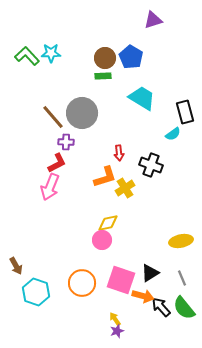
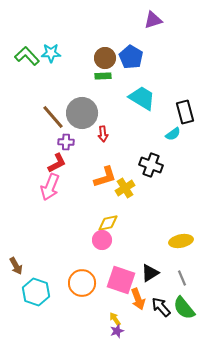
red arrow: moved 16 px left, 19 px up
orange arrow: moved 5 px left, 3 px down; rotated 55 degrees clockwise
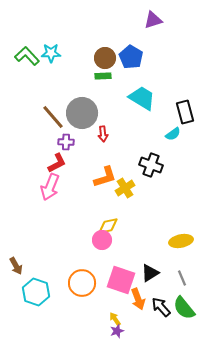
yellow diamond: moved 3 px down
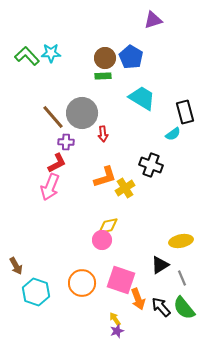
black triangle: moved 10 px right, 8 px up
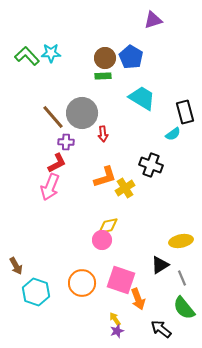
black arrow: moved 22 px down; rotated 10 degrees counterclockwise
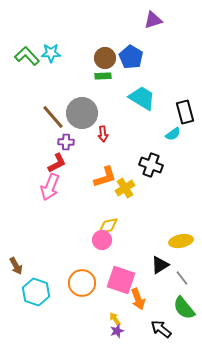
gray line: rotated 14 degrees counterclockwise
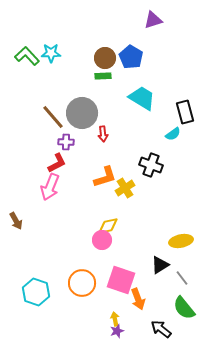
brown arrow: moved 45 px up
yellow arrow: rotated 24 degrees clockwise
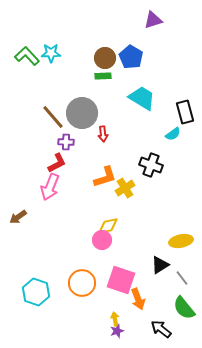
brown arrow: moved 2 px right, 4 px up; rotated 84 degrees clockwise
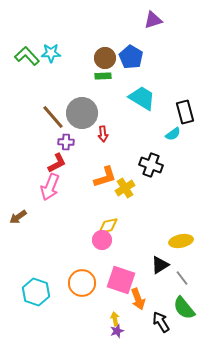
black arrow: moved 7 px up; rotated 20 degrees clockwise
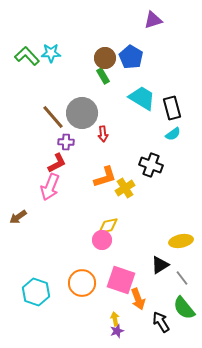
green rectangle: rotated 63 degrees clockwise
black rectangle: moved 13 px left, 4 px up
